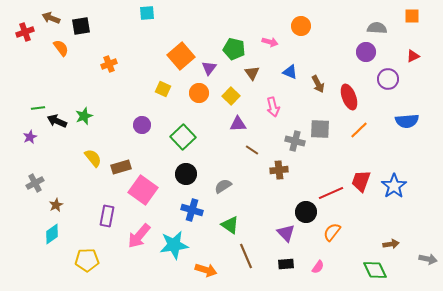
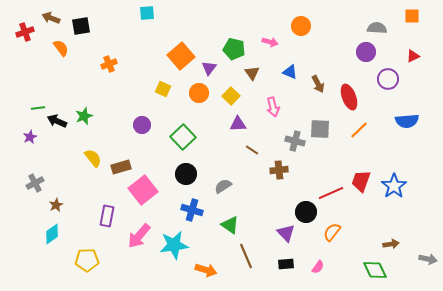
pink square at (143, 190): rotated 16 degrees clockwise
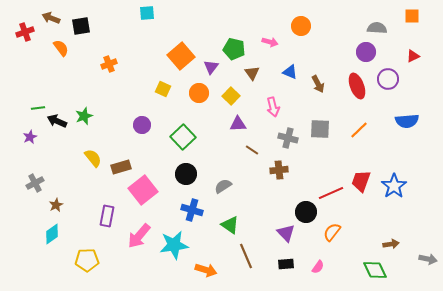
purple triangle at (209, 68): moved 2 px right, 1 px up
red ellipse at (349, 97): moved 8 px right, 11 px up
gray cross at (295, 141): moved 7 px left, 3 px up
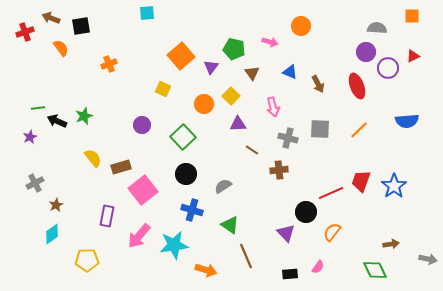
purple circle at (388, 79): moved 11 px up
orange circle at (199, 93): moved 5 px right, 11 px down
black rectangle at (286, 264): moved 4 px right, 10 px down
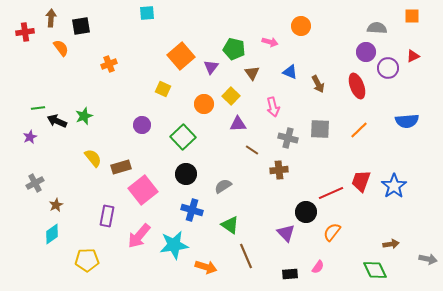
brown arrow at (51, 18): rotated 72 degrees clockwise
red cross at (25, 32): rotated 12 degrees clockwise
orange arrow at (206, 270): moved 3 px up
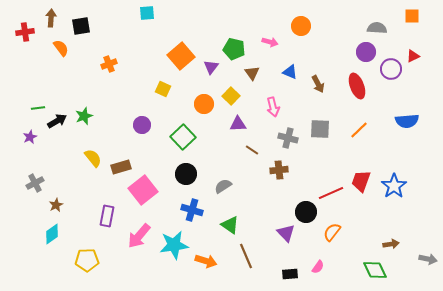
purple circle at (388, 68): moved 3 px right, 1 px down
black arrow at (57, 121): rotated 126 degrees clockwise
orange arrow at (206, 267): moved 6 px up
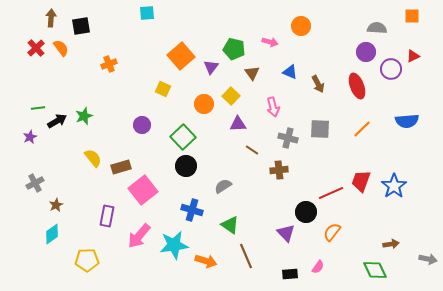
red cross at (25, 32): moved 11 px right, 16 px down; rotated 36 degrees counterclockwise
orange line at (359, 130): moved 3 px right, 1 px up
black circle at (186, 174): moved 8 px up
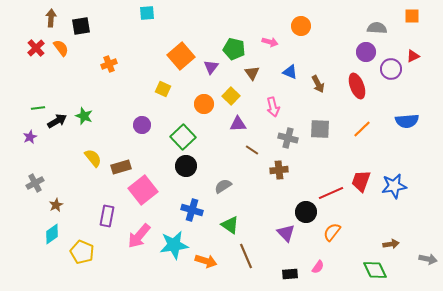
green star at (84, 116): rotated 30 degrees counterclockwise
blue star at (394, 186): rotated 25 degrees clockwise
yellow pentagon at (87, 260): moved 5 px left, 8 px up; rotated 25 degrees clockwise
